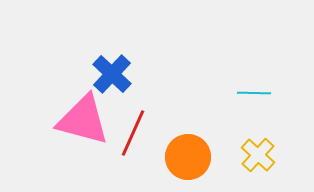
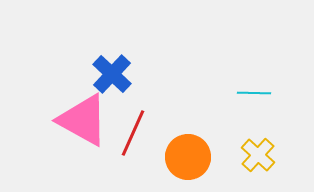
pink triangle: rotated 14 degrees clockwise
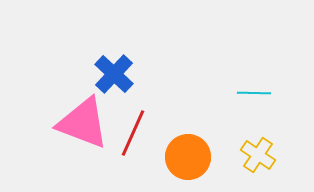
blue cross: moved 2 px right
pink triangle: moved 3 px down; rotated 8 degrees counterclockwise
yellow cross: rotated 8 degrees counterclockwise
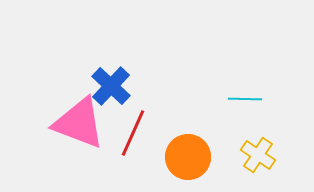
blue cross: moved 3 px left, 12 px down
cyan line: moved 9 px left, 6 px down
pink triangle: moved 4 px left
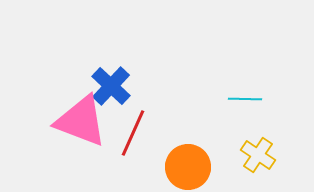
pink triangle: moved 2 px right, 2 px up
orange circle: moved 10 px down
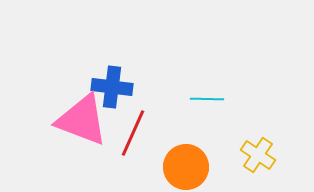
blue cross: moved 1 px right, 1 px down; rotated 36 degrees counterclockwise
cyan line: moved 38 px left
pink triangle: moved 1 px right, 1 px up
orange circle: moved 2 px left
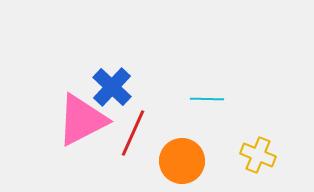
blue cross: rotated 36 degrees clockwise
pink triangle: rotated 48 degrees counterclockwise
yellow cross: rotated 12 degrees counterclockwise
orange circle: moved 4 px left, 6 px up
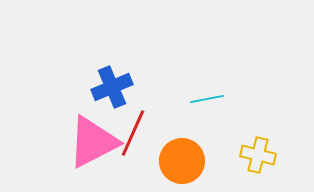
blue cross: rotated 24 degrees clockwise
cyan line: rotated 12 degrees counterclockwise
pink triangle: moved 11 px right, 22 px down
yellow cross: rotated 8 degrees counterclockwise
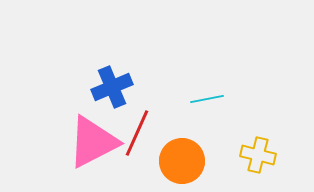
red line: moved 4 px right
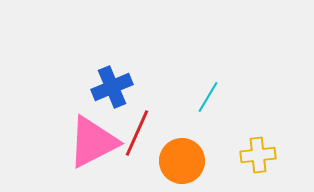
cyan line: moved 1 px right, 2 px up; rotated 48 degrees counterclockwise
yellow cross: rotated 20 degrees counterclockwise
